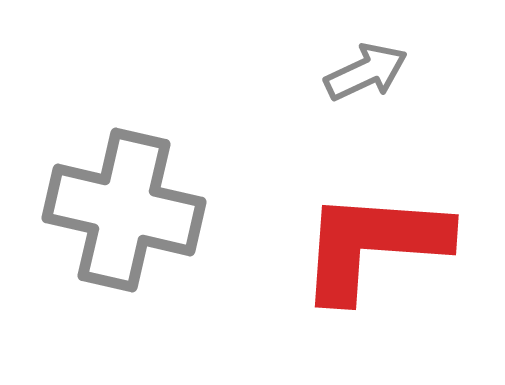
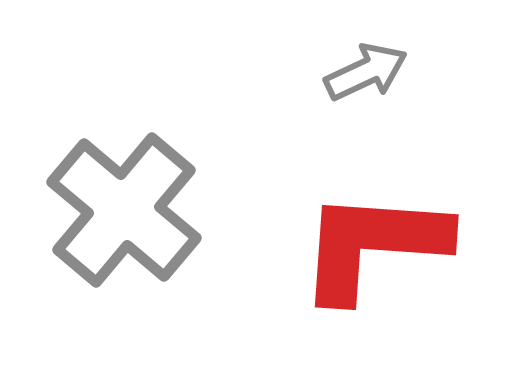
gray cross: rotated 27 degrees clockwise
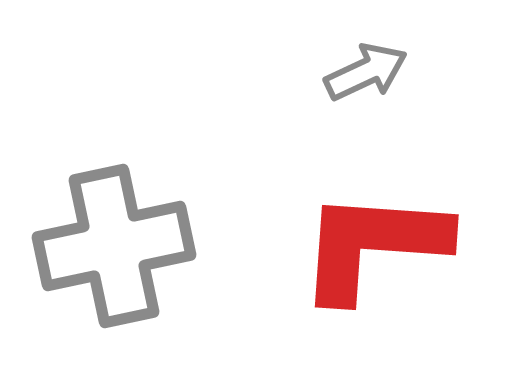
gray cross: moved 10 px left, 36 px down; rotated 38 degrees clockwise
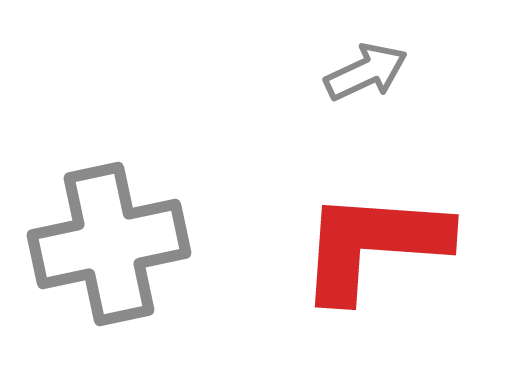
gray cross: moved 5 px left, 2 px up
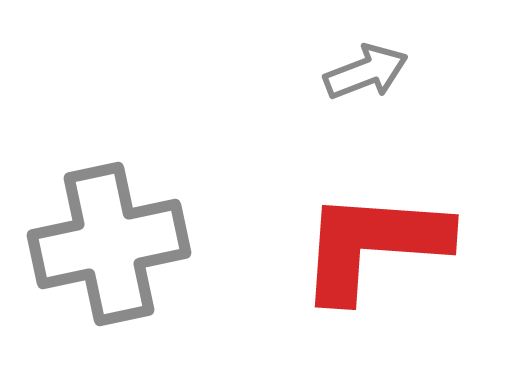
gray arrow: rotated 4 degrees clockwise
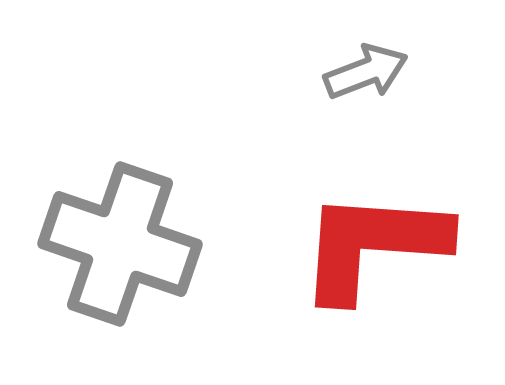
gray cross: moved 11 px right; rotated 31 degrees clockwise
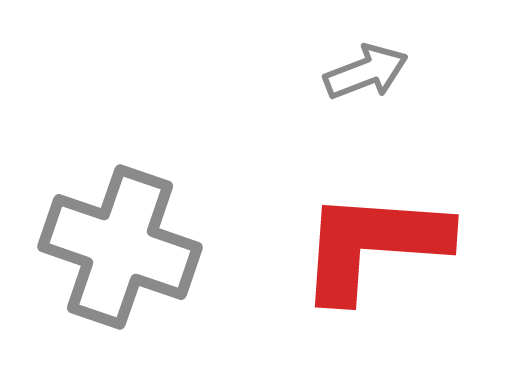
gray cross: moved 3 px down
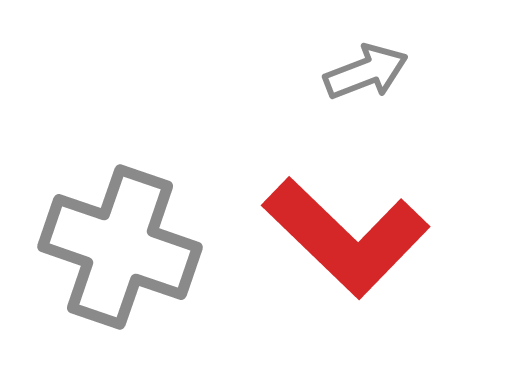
red L-shape: moved 27 px left, 8 px up; rotated 140 degrees counterclockwise
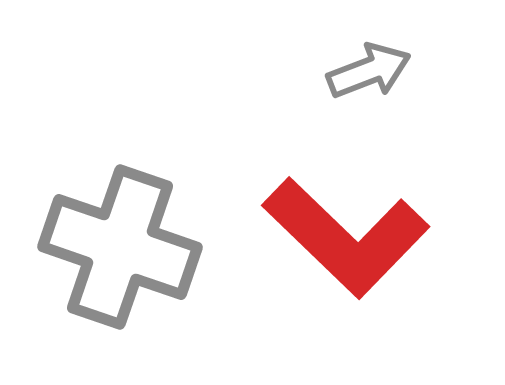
gray arrow: moved 3 px right, 1 px up
